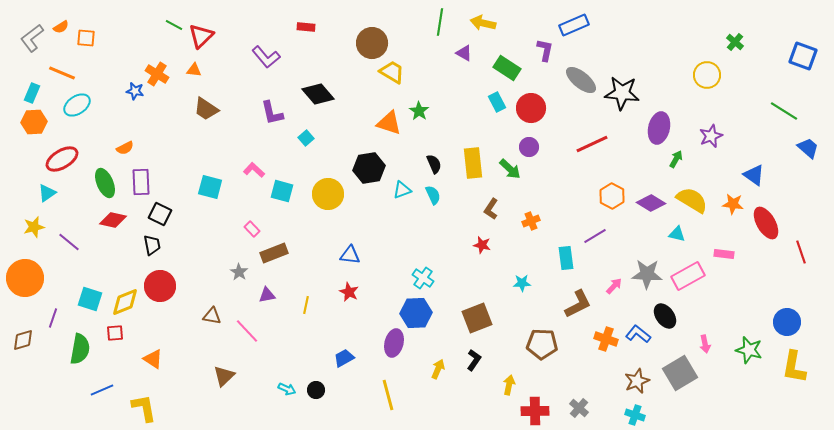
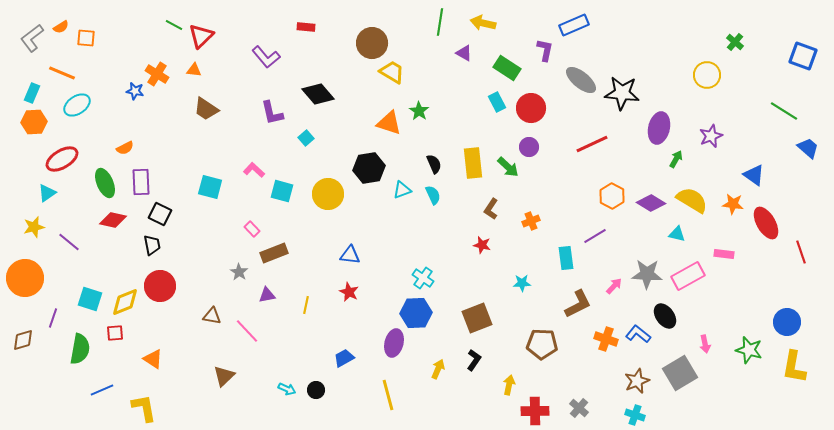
green arrow at (510, 169): moved 2 px left, 2 px up
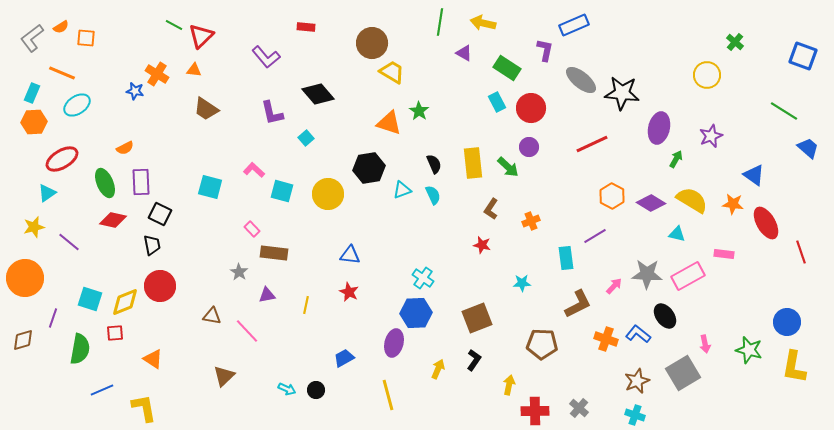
brown rectangle at (274, 253): rotated 28 degrees clockwise
gray square at (680, 373): moved 3 px right
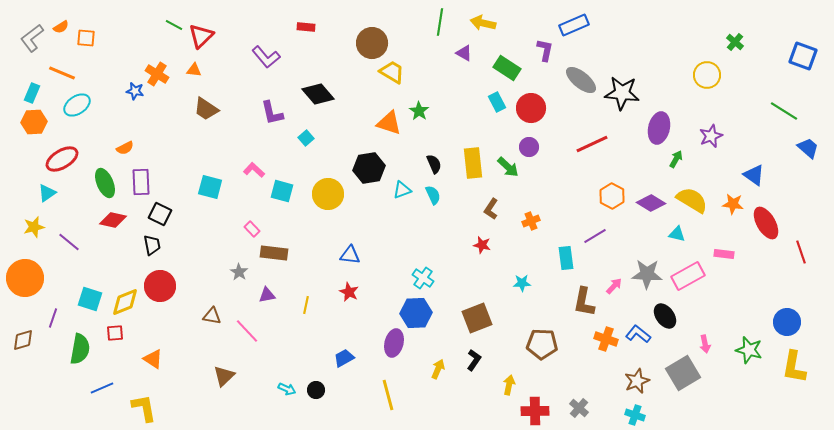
brown L-shape at (578, 304): moved 6 px right, 2 px up; rotated 128 degrees clockwise
blue line at (102, 390): moved 2 px up
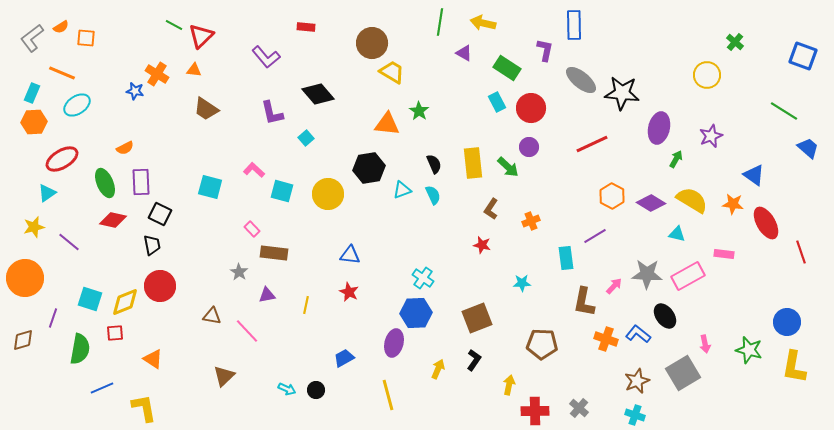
blue rectangle at (574, 25): rotated 68 degrees counterclockwise
orange triangle at (389, 123): moved 2 px left, 1 px down; rotated 12 degrees counterclockwise
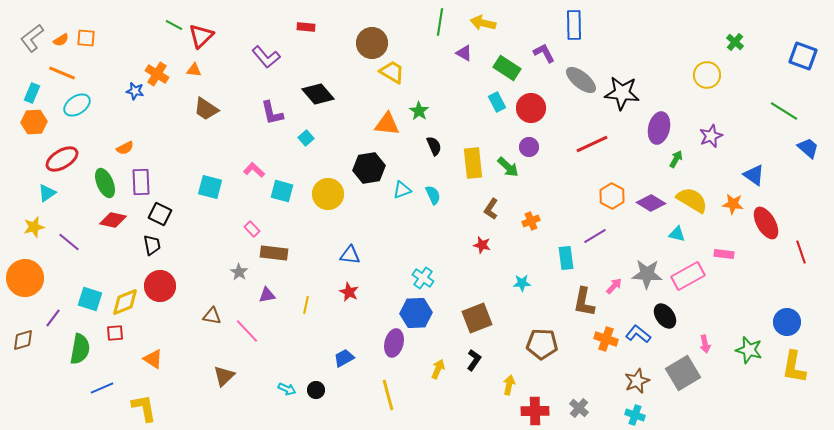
orange semicircle at (61, 27): moved 13 px down
purple L-shape at (545, 50): moved 1 px left, 3 px down; rotated 40 degrees counterclockwise
black semicircle at (434, 164): moved 18 px up
purple line at (53, 318): rotated 18 degrees clockwise
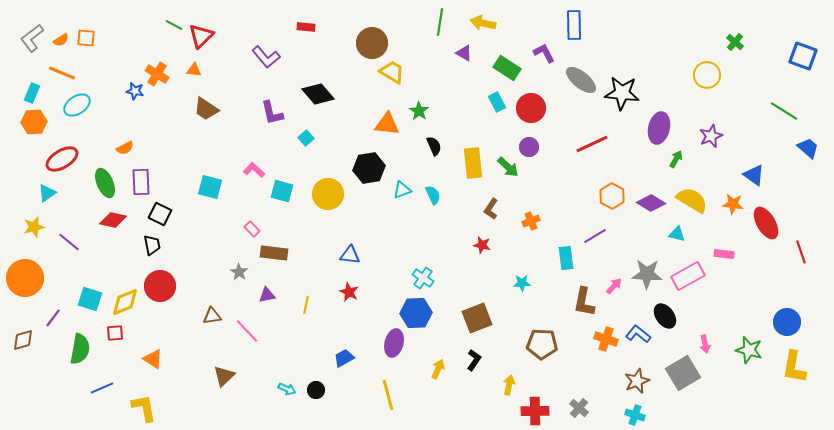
brown triangle at (212, 316): rotated 18 degrees counterclockwise
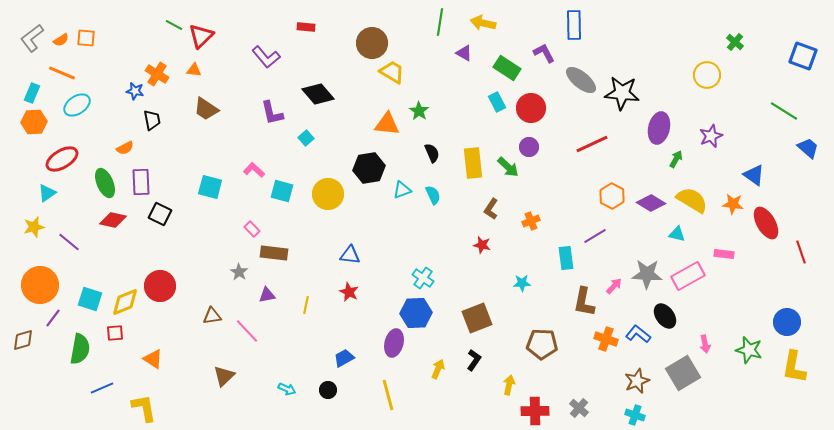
black semicircle at (434, 146): moved 2 px left, 7 px down
black trapezoid at (152, 245): moved 125 px up
orange circle at (25, 278): moved 15 px right, 7 px down
black circle at (316, 390): moved 12 px right
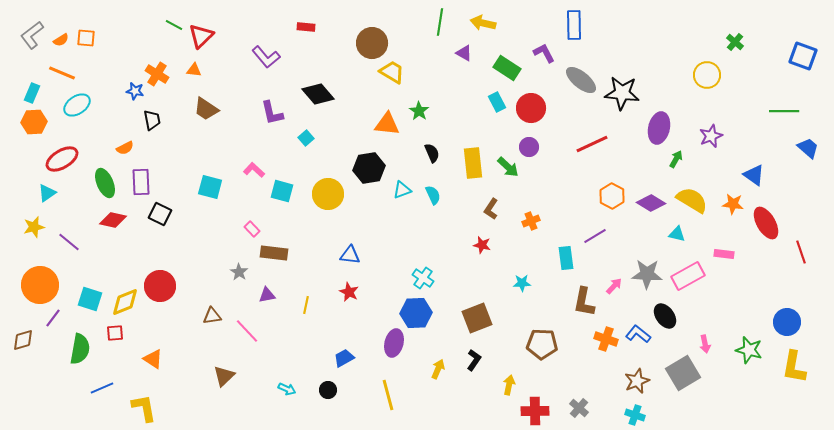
gray L-shape at (32, 38): moved 3 px up
green line at (784, 111): rotated 32 degrees counterclockwise
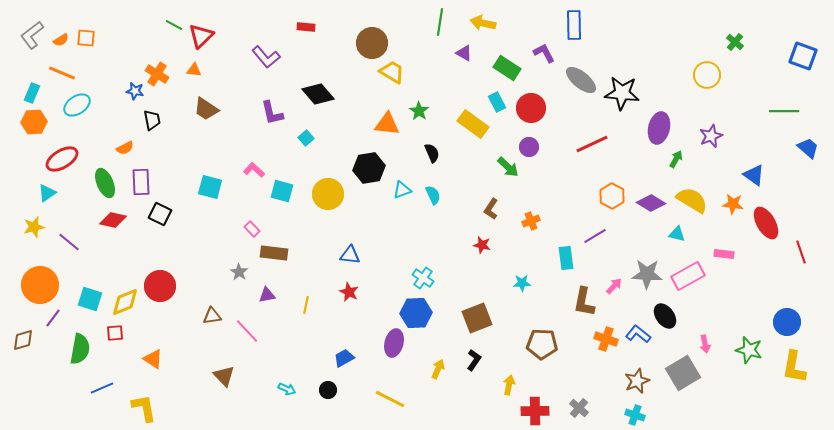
yellow rectangle at (473, 163): moved 39 px up; rotated 48 degrees counterclockwise
brown triangle at (224, 376): rotated 30 degrees counterclockwise
yellow line at (388, 395): moved 2 px right, 4 px down; rotated 48 degrees counterclockwise
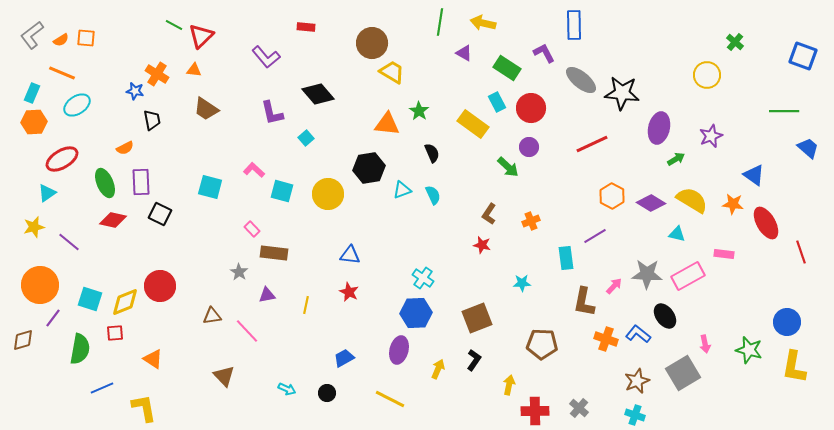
green arrow at (676, 159): rotated 30 degrees clockwise
brown L-shape at (491, 209): moved 2 px left, 5 px down
purple ellipse at (394, 343): moved 5 px right, 7 px down
black circle at (328, 390): moved 1 px left, 3 px down
